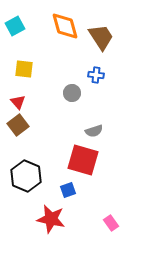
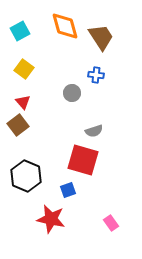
cyan square: moved 5 px right, 5 px down
yellow square: rotated 30 degrees clockwise
red triangle: moved 5 px right
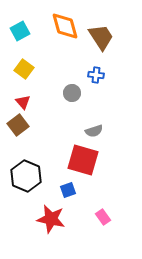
pink rectangle: moved 8 px left, 6 px up
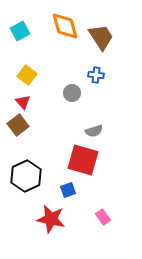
yellow square: moved 3 px right, 6 px down
black hexagon: rotated 12 degrees clockwise
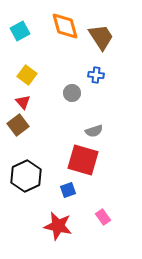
red star: moved 7 px right, 7 px down
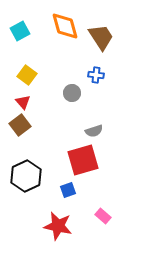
brown square: moved 2 px right
red square: rotated 32 degrees counterclockwise
pink rectangle: moved 1 px up; rotated 14 degrees counterclockwise
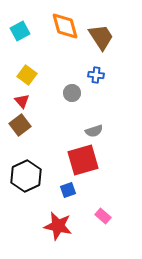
red triangle: moved 1 px left, 1 px up
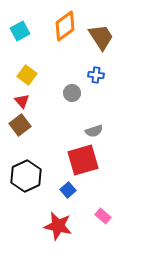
orange diamond: rotated 68 degrees clockwise
blue square: rotated 21 degrees counterclockwise
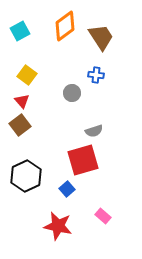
blue square: moved 1 px left, 1 px up
